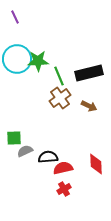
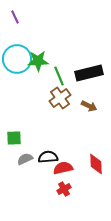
gray semicircle: moved 8 px down
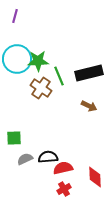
purple line: moved 1 px up; rotated 40 degrees clockwise
brown cross: moved 19 px left, 10 px up; rotated 20 degrees counterclockwise
red diamond: moved 1 px left, 13 px down
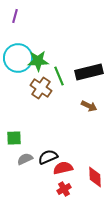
cyan circle: moved 1 px right, 1 px up
black rectangle: moved 1 px up
black semicircle: rotated 18 degrees counterclockwise
